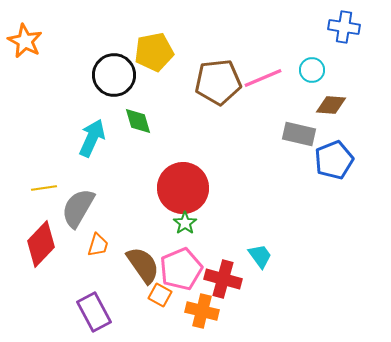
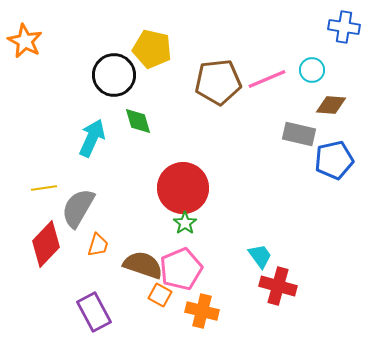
yellow pentagon: moved 2 px left, 3 px up; rotated 24 degrees clockwise
pink line: moved 4 px right, 1 px down
blue pentagon: rotated 9 degrees clockwise
red diamond: moved 5 px right
brown semicircle: rotated 36 degrees counterclockwise
red cross: moved 55 px right, 7 px down
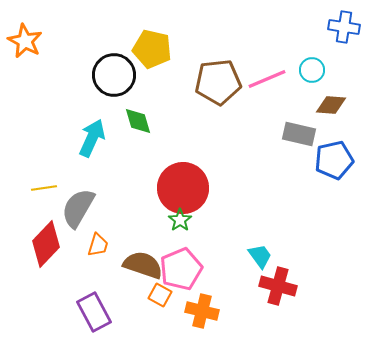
green star: moved 5 px left, 3 px up
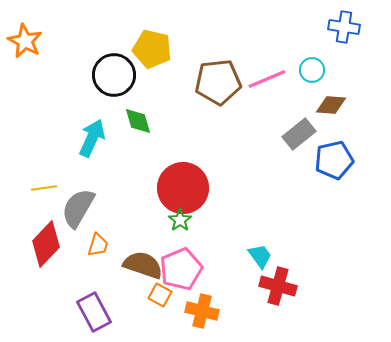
gray rectangle: rotated 52 degrees counterclockwise
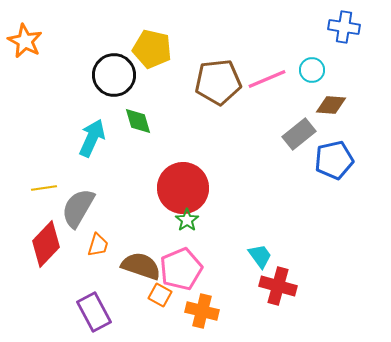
green star: moved 7 px right
brown semicircle: moved 2 px left, 1 px down
